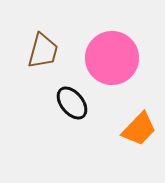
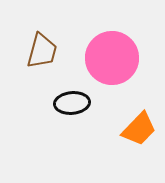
brown trapezoid: moved 1 px left
black ellipse: rotated 56 degrees counterclockwise
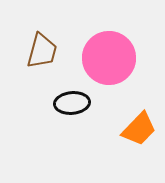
pink circle: moved 3 px left
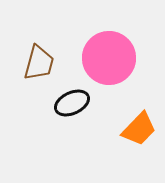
brown trapezoid: moved 3 px left, 12 px down
black ellipse: rotated 20 degrees counterclockwise
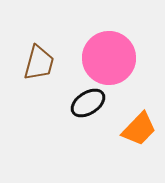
black ellipse: moved 16 px right; rotated 8 degrees counterclockwise
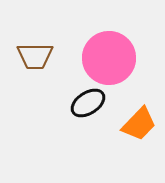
brown trapezoid: moved 4 px left, 7 px up; rotated 75 degrees clockwise
orange trapezoid: moved 5 px up
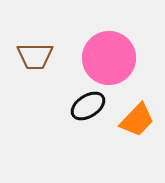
black ellipse: moved 3 px down
orange trapezoid: moved 2 px left, 4 px up
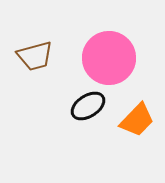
brown trapezoid: rotated 15 degrees counterclockwise
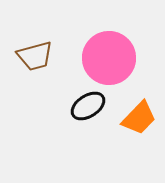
orange trapezoid: moved 2 px right, 2 px up
